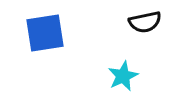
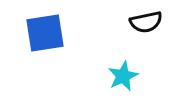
black semicircle: moved 1 px right
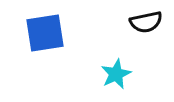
cyan star: moved 7 px left, 2 px up
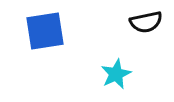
blue square: moved 2 px up
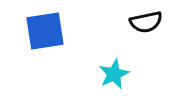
cyan star: moved 2 px left
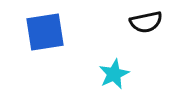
blue square: moved 1 px down
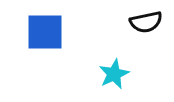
blue square: rotated 9 degrees clockwise
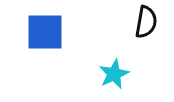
black semicircle: rotated 68 degrees counterclockwise
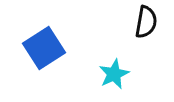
blue square: moved 1 px left, 16 px down; rotated 33 degrees counterclockwise
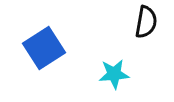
cyan star: rotated 20 degrees clockwise
